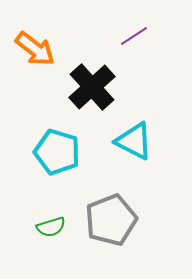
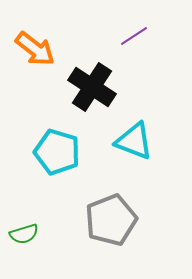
black cross: rotated 15 degrees counterclockwise
cyan triangle: rotated 6 degrees counterclockwise
green semicircle: moved 27 px left, 7 px down
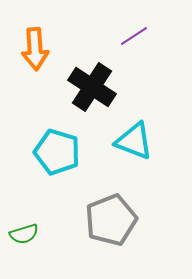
orange arrow: rotated 48 degrees clockwise
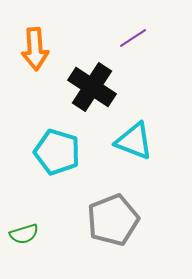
purple line: moved 1 px left, 2 px down
gray pentagon: moved 2 px right
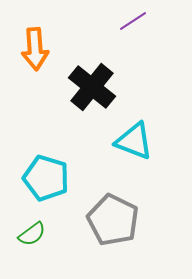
purple line: moved 17 px up
black cross: rotated 6 degrees clockwise
cyan pentagon: moved 11 px left, 26 px down
gray pentagon: rotated 24 degrees counterclockwise
green semicircle: moved 8 px right; rotated 20 degrees counterclockwise
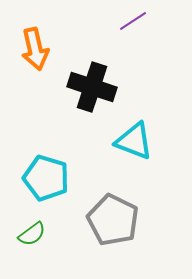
orange arrow: rotated 9 degrees counterclockwise
black cross: rotated 21 degrees counterclockwise
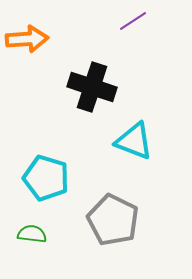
orange arrow: moved 8 px left, 10 px up; rotated 81 degrees counterclockwise
green semicircle: rotated 136 degrees counterclockwise
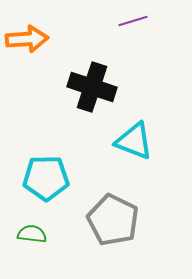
purple line: rotated 16 degrees clockwise
cyan pentagon: rotated 18 degrees counterclockwise
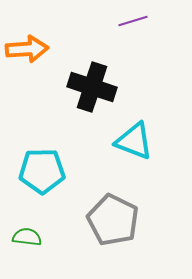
orange arrow: moved 10 px down
cyan pentagon: moved 4 px left, 7 px up
green semicircle: moved 5 px left, 3 px down
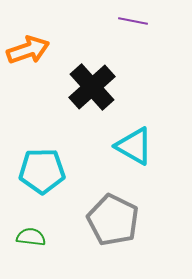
purple line: rotated 28 degrees clockwise
orange arrow: moved 1 px right, 1 px down; rotated 15 degrees counterclockwise
black cross: rotated 30 degrees clockwise
cyan triangle: moved 5 px down; rotated 9 degrees clockwise
green semicircle: moved 4 px right
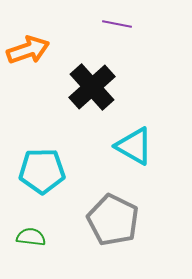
purple line: moved 16 px left, 3 px down
